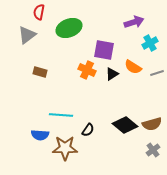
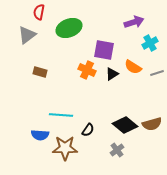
gray cross: moved 36 px left
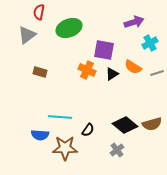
cyan line: moved 1 px left, 2 px down
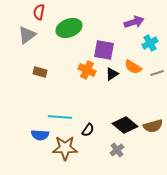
brown semicircle: moved 1 px right, 2 px down
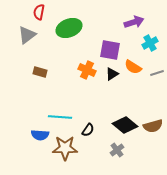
purple square: moved 6 px right
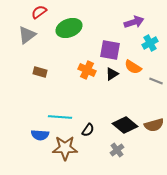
red semicircle: rotated 42 degrees clockwise
gray line: moved 1 px left, 8 px down; rotated 40 degrees clockwise
brown semicircle: moved 1 px right, 1 px up
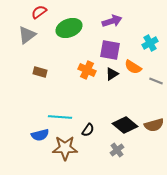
purple arrow: moved 22 px left, 1 px up
blue semicircle: rotated 18 degrees counterclockwise
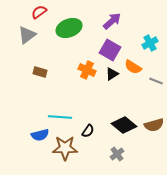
purple arrow: rotated 24 degrees counterclockwise
purple square: rotated 20 degrees clockwise
black diamond: moved 1 px left
black semicircle: moved 1 px down
gray cross: moved 4 px down
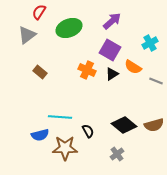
red semicircle: rotated 21 degrees counterclockwise
brown rectangle: rotated 24 degrees clockwise
black semicircle: rotated 64 degrees counterclockwise
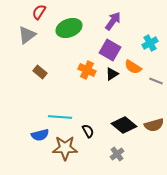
purple arrow: moved 1 px right; rotated 12 degrees counterclockwise
